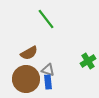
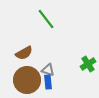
brown semicircle: moved 5 px left
green cross: moved 3 px down
brown circle: moved 1 px right, 1 px down
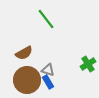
blue rectangle: rotated 24 degrees counterclockwise
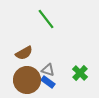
green cross: moved 8 px left, 9 px down; rotated 14 degrees counterclockwise
blue rectangle: rotated 24 degrees counterclockwise
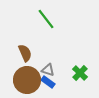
brown semicircle: moved 1 px right; rotated 84 degrees counterclockwise
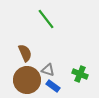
green cross: moved 1 px down; rotated 21 degrees counterclockwise
blue rectangle: moved 5 px right, 4 px down
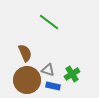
green line: moved 3 px right, 3 px down; rotated 15 degrees counterclockwise
green cross: moved 8 px left; rotated 35 degrees clockwise
blue rectangle: rotated 24 degrees counterclockwise
